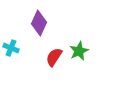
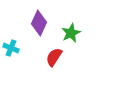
green star: moved 8 px left, 18 px up
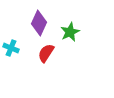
green star: moved 1 px left, 1 px up
red semicircle: moved 8 px left, 4 px up
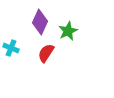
purple diamond: moved 1 px right, 1 px up
green star: moved 2 px left, 1 px up
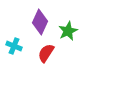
cyan cross: moved 3 px right, 2 px up
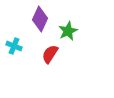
purple diamond: moved 3 px up
red semicircle: moved 4 px right, 1 px down
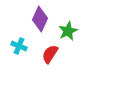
cyan cross: moved 5 px right
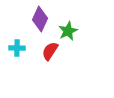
cyan cross: moved 2 px left, 2 px down; rotated 21 degrees counterclockwise
red semicircle: moved 3 px up
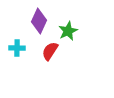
purple diamond: moved 1 px left, 2 px down
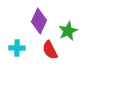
red semicircle: moved 1 px up; rotated 60 degrees counterclockwise
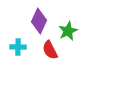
cyan cross: moved 1 px right, 1 px up
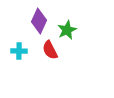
green star: moved 1 px left, 1 px up
cyan cross: moved 1 px right, 4 px down
